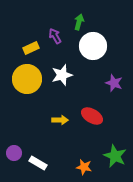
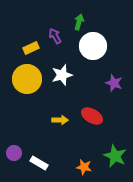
white rectangle: moved 1 px right
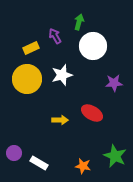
purple star: rotated 24 degrees counterclockwise
red ellipse: moved 3 px up
orange star: moved 1 px left, 1 px up
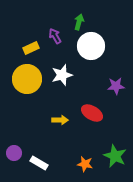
white circle: moved 2 px left
purple star: moved 2 px right, 3 px down
orange star: moved 2 px right, 2 px up
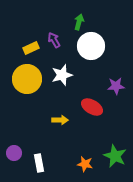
purple arrow: moved 1 px left, 4 px down
red ellipse: moved 6 px up
white rectangle: rotated 48 degrees clockwise
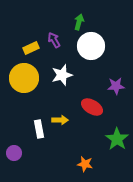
yellow circle: moved 3 px left, 1 px up
green star: moved 2 px right, 17 px up; rotated 10 degrees clockwise
white rectangle: moved 34 px up
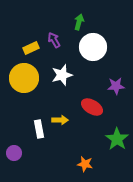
white circle: moved 2 px right, 1 px down
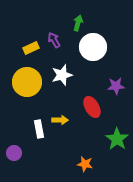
green arrow: moved 1 px left, 1 px down
yellow circle: moved 3 px right, 4 px down
red ellipse: rotated 30 degrees clockwise
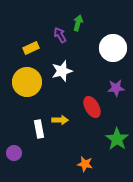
purple arrow: moved 6 px right, 5 px up
white circle: moved 20 px right, 1 px down
white star: moved 4 px up
purple star: moved 2 px down
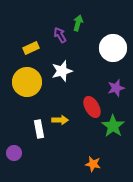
purple star: rotated 12 degrees counterclockwise
green star: moved 4 px left, 13 px up
orange star: moved 8 px right
